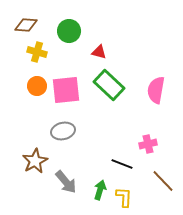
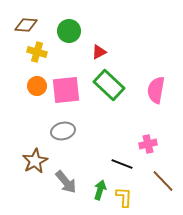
red triangle: rotated 42 degrees counterclockwise
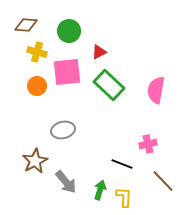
pink square: moved 1 px right, 18 px up
gray ellipse: moved 1 px up
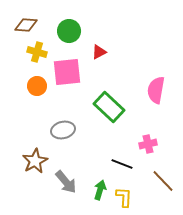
green rectangle: moved 22 px down
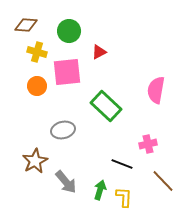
green rectangle: moved 3 px left, 1 px up
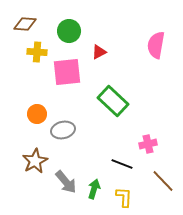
brown diamond: moved 1 px left, 1 px up
yellow cross: rotated 12 degrees counterclockwise
orange circle: moved 28 px down
pink semicircle: moved 45 px up
green rectangle: moved 7 px right, 5 px up
green arrow: moved 6 px left, 1 px up
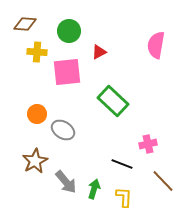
gray ellipse: rotated 45 degrees clockwise
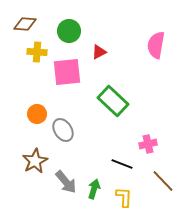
gray ellipse: rotated 25 degrees clockwise
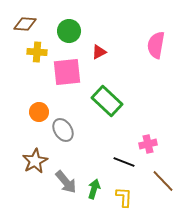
green rectangle: moved 6 px left
orange circle: moved 2 px right, 2 px up
black line: moved 2 px right, 2 px up
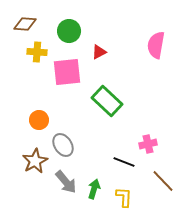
orange circle: moved 8 px down
gray ellipse: moved 15 px down
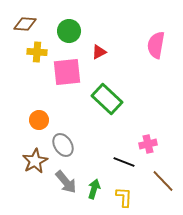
green rectangle: moved 2 px up
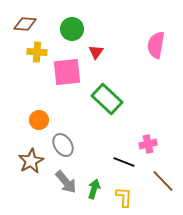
green circle: moved 3 px right, 2 px up
red triangle: moved 3 px left; rotated 28 degrees counterclockwise
brown star: moved 4 px left
